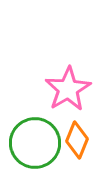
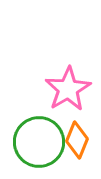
green circle: moved 4 px right, 1 px up
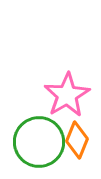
pink star: moved 1 px left, 6 px down
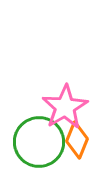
pink star: moved 2 px left, 12 px down
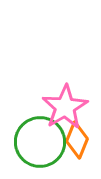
green circle: moved 1 px right
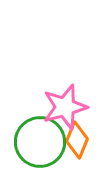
pink star: rotated 15 degrees clockwise
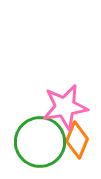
pink star: rotated 6 degrees clockwise
